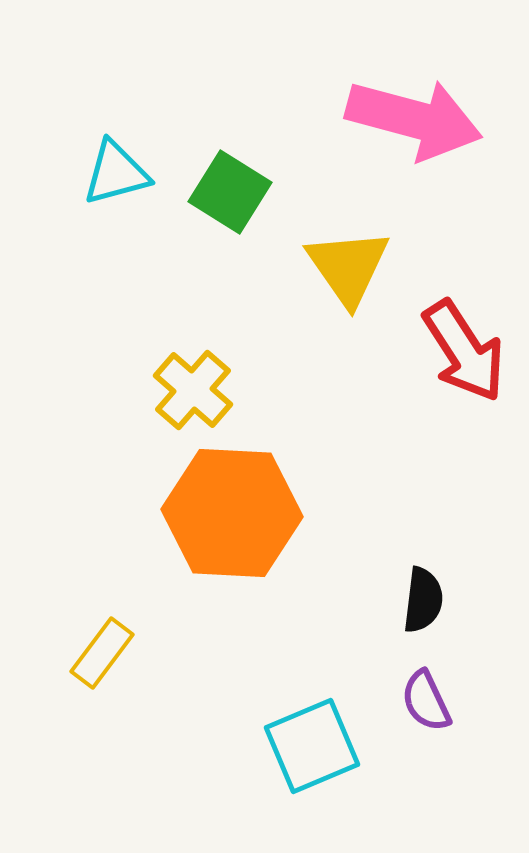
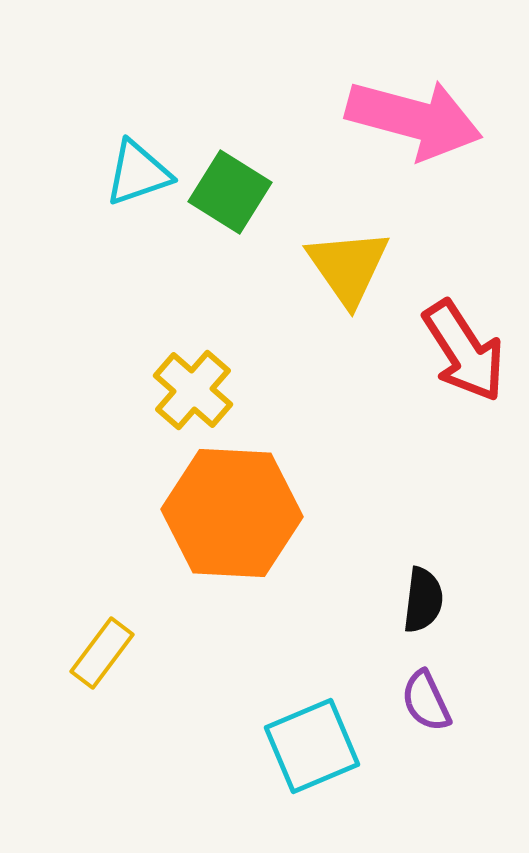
cyan triangle: moved 22 px right; rotated 4 degrees counterclockwise
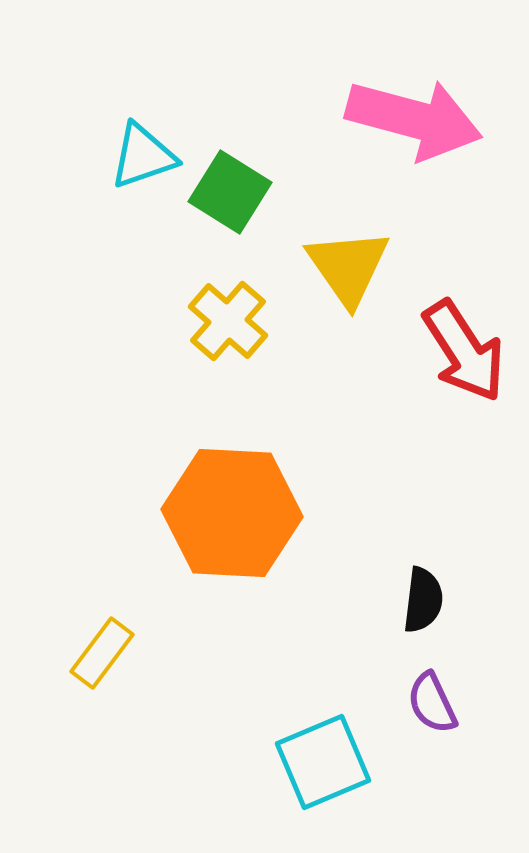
cyan triangle: moved 5 px right, 17 px up
yellow cross: moved 35 px right, 69 px up
purple semicircle: moved 6 px right, 2 px down
cyan square: moved 11 px right, 16 px down
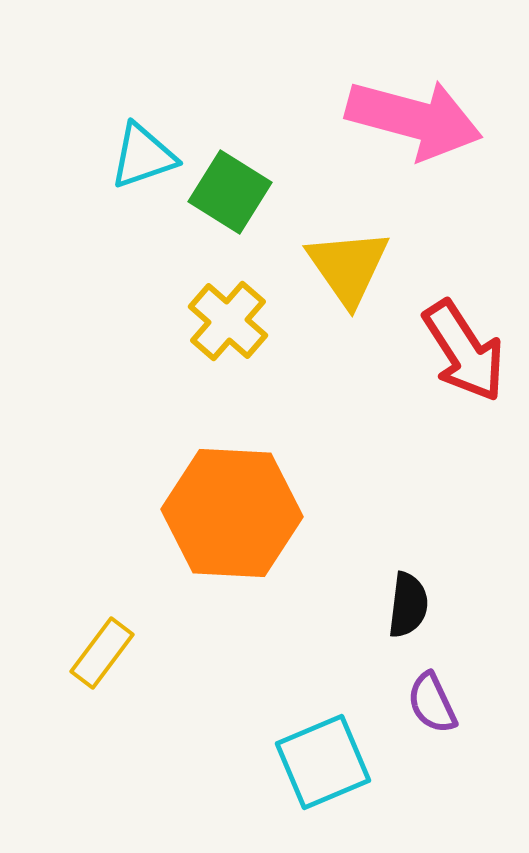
black semicircle: moved 15 px left, 5 px down
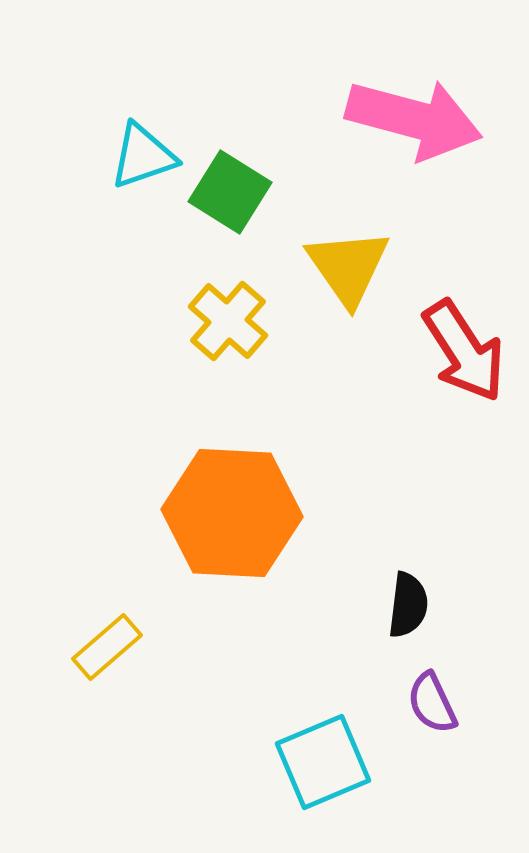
yellow rectangle: moved 5 px right, 6 px up; rotated 12 degrees clockwise
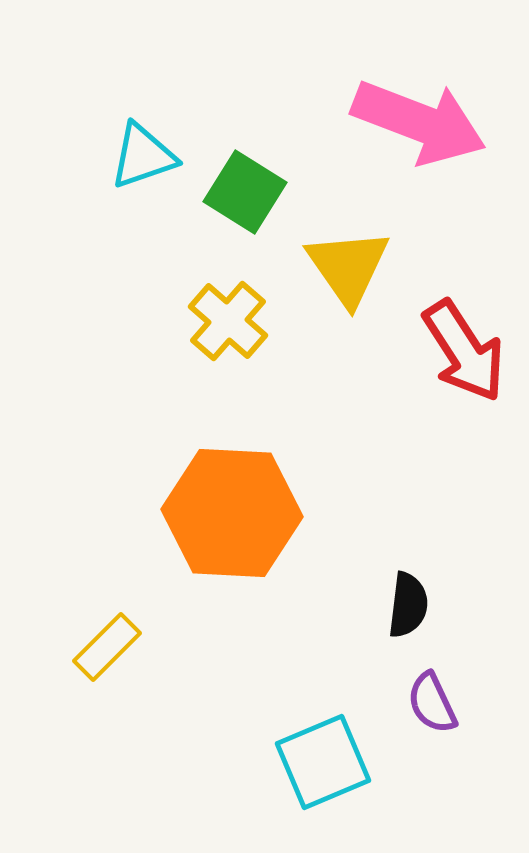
pink arrow: moved 5 px right, 3 px down; rotated 6 degrees clockwise
green square: moved 15 px right
yellow rectangle: rotated 4 degrees counterclockwise
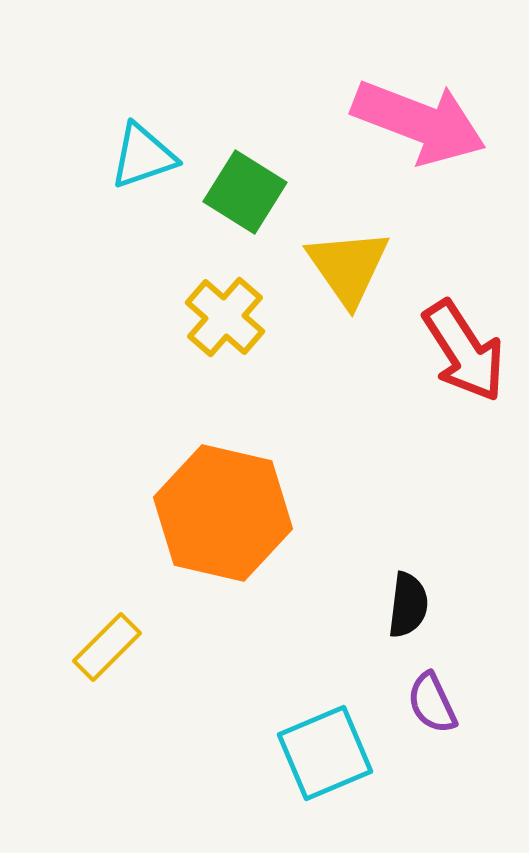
yellow cross: moved 3 px left, 4 px up
orange hexagon: moved 9 px left; rotated 10 degrees clockwise
cyan square: moved 2 px right, 9 px up
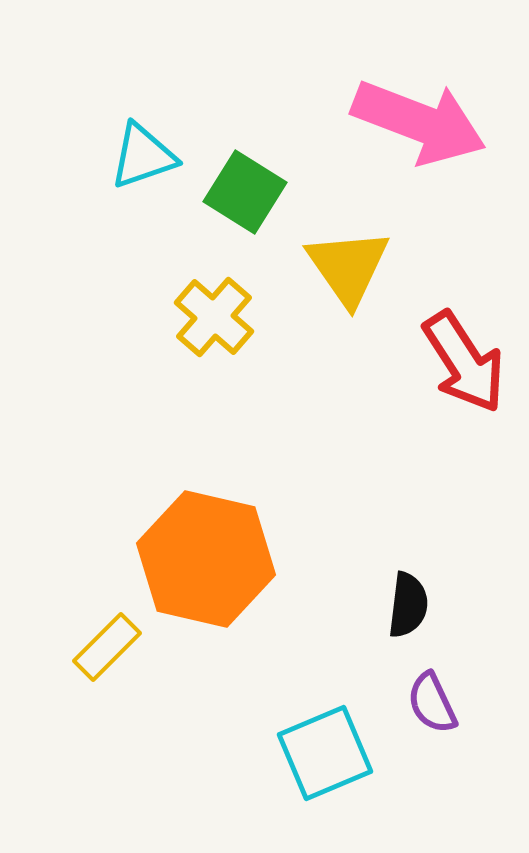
yellow cross: moved 11 px left
red arrow: moved 11 px down
orange hexagon: moved 17 px left, 46 px down
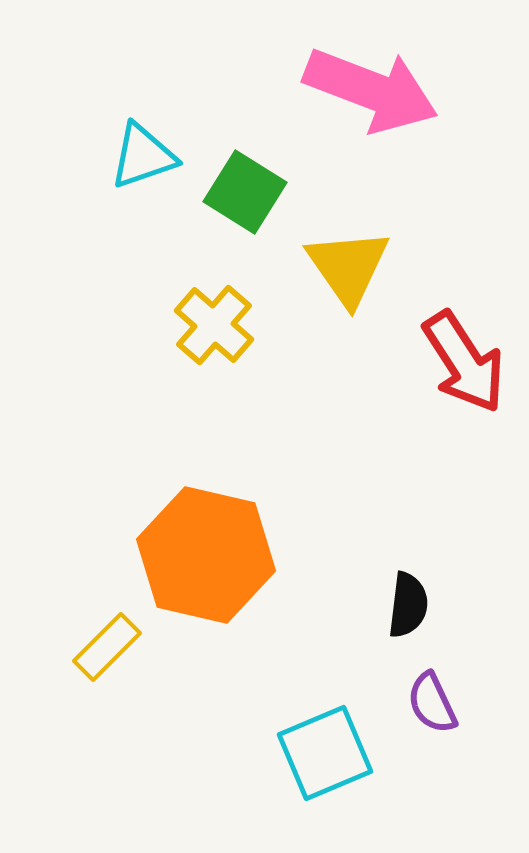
pink arrow: moved 48 px left, 32 px up
yellow cross: moved 8 px down
orange hexagon: moved 4 px up
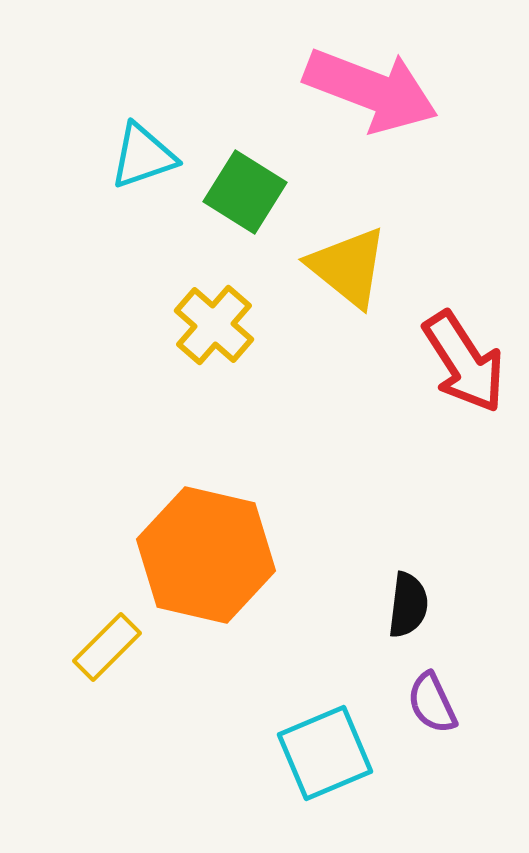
yellow triangle: rotated 16 degrees counterclockwise
